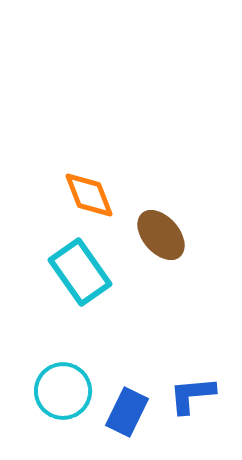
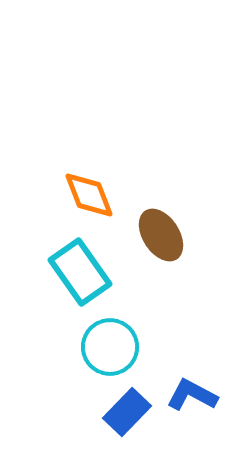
brown ellipse: rotated 8 degrees clockwise
cyan circle: moved 47 px right, 44 px up
blue L-shape: rotated 33 degrees clockwise
blue rectangle: rotated 18 degrees clockwise
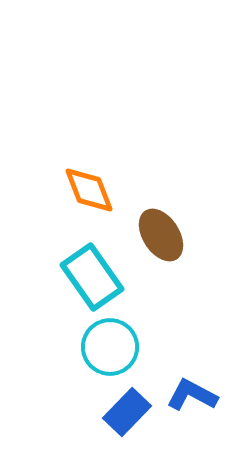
orange diamond: moved 5 px up
cyan rectangle: moved 12 px right, 5 px down
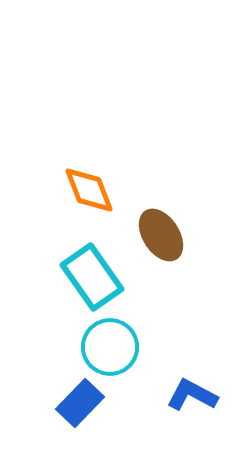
blue rectangle: moved 47 px left, 9 px up
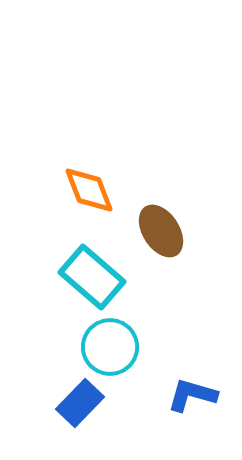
brown ellipse: moved 4 px up
cyan rectangle: rotated 14 degrees counterclockwise
blue L-shape: rotated 12 degrees counterclockwise
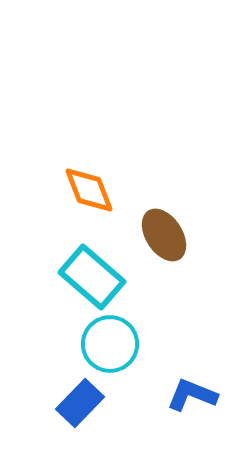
brown ellipse: moved 3 px right, 4 px down
cyan circle: moved 3 px up
blue L-shape: rotated 6 degrees clockwise
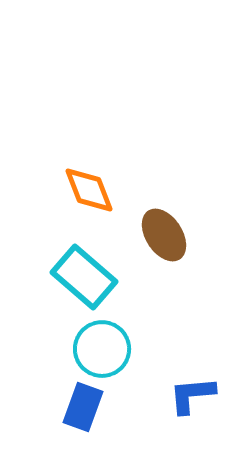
cyan rectangle: moved 8 px left
cyan circle: moved 8 px left, 5 px down
blue L-shape: rotated 27 degrees counterclockwise
blue rectangle: moved 3 px right, 4 px down; rotated 24 degrees counterclockwise
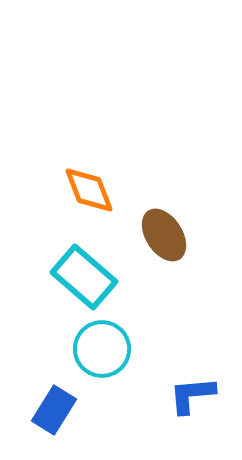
blue rectangle: moved 29 px left, 3 px down; rotated 12 degrees clockwise
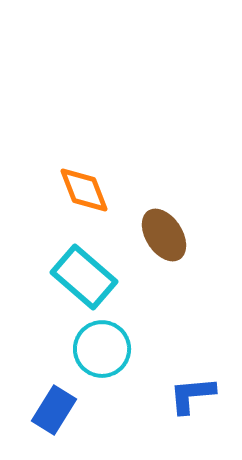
orange diamond: moved 5 px left
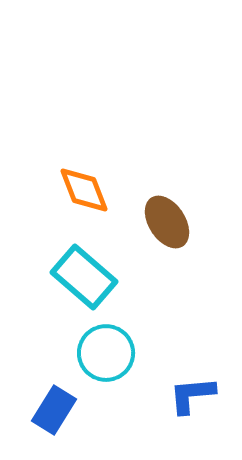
brown ellipse: moved 3 px right, 13 px up
cyan circle: moved 4 px right, 4 px down
